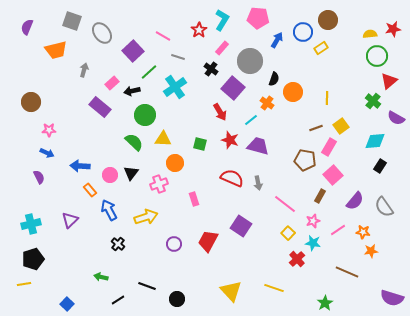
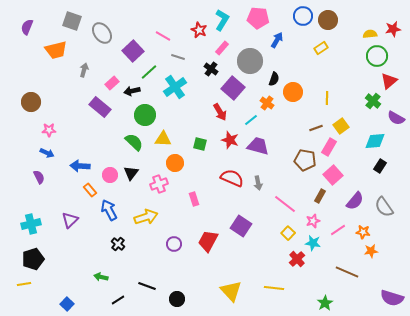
red star at (199, 30): rotated 14 degrees counterclockwise
blue circle at (303, 32): moved 16 px up
yellow line at (274, 288): rotated 12 degrees counterclockwise
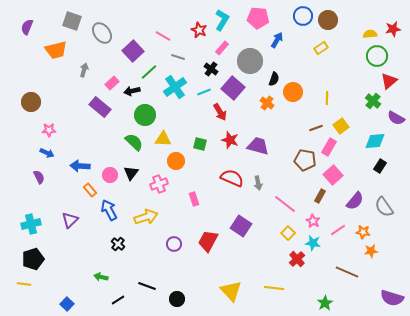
cyan line at (251, 120): moved 47 px left, 28 px up; rotated 16 degrees clockwise
orange circle at (175, 163): moved 1 px right, 2 px up
pink star at (313, 221): rotated 24 degrees counterclockwise
yellow line at (24, 284): rotated 16 degrees clockwise
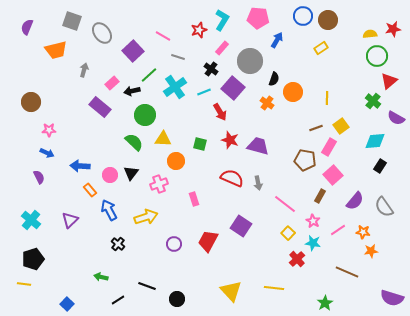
red star at (199, 30): rotated 28 degrees clockwise
green line at (149, 72): moved 3 px down
cyan cross at (31, 224): moved 4 px up; rotated 36 degrees counterclockwise
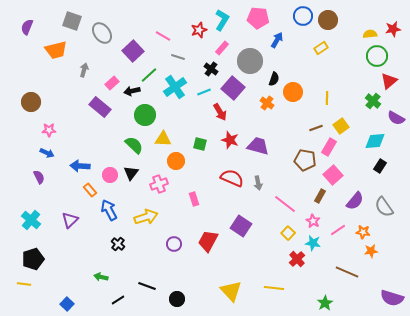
green semicircle at (134, 142): moved 3 px down
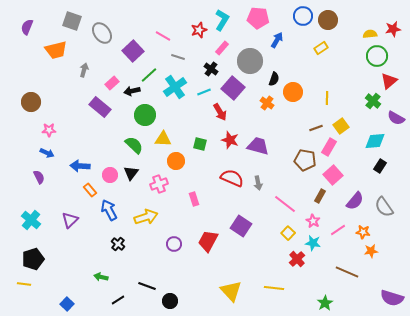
black circle at (177, 299): moved 7 px left, 2 px down
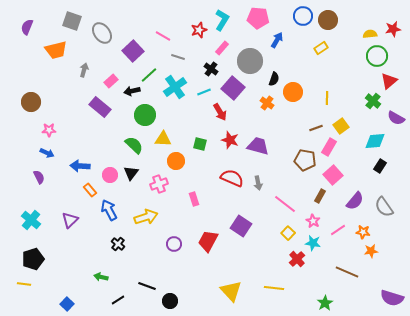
pink rectangle at (112, 83): moved 1 px left, 2 px up
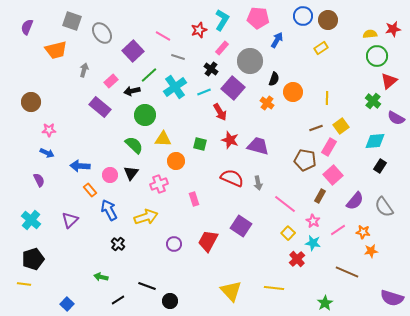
purple semicircle at (39, 177): moved 3 px down
